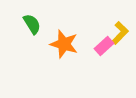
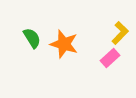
green semicircle: moved 14 px down
pink rectangle: moved 6 px right, 12 px down
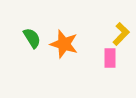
yellow L-shape: moved 1 px right, 1 px down
pink rectangle: rotated 48 degrees counterclockwise
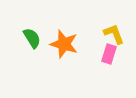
yellow L-shape: moved 7 px left; rotated 65 degrees counterclockwise
pink rectangle: moved 1 px left, 4 px up; rotated 18 degrees clockwise
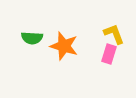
green semicircle: rotated 125 degrees clockwise
orange star: moved 2 px down
